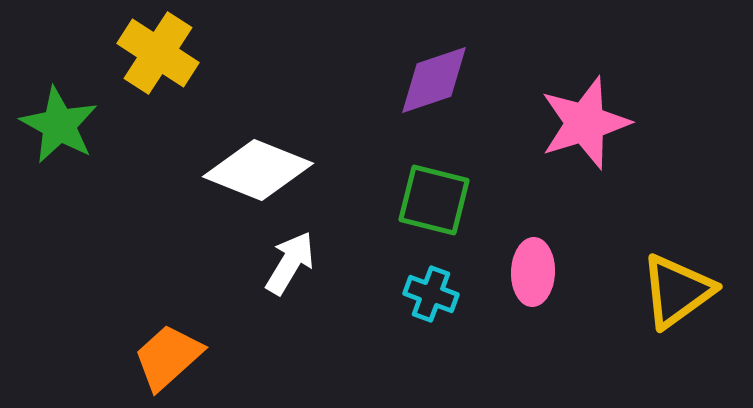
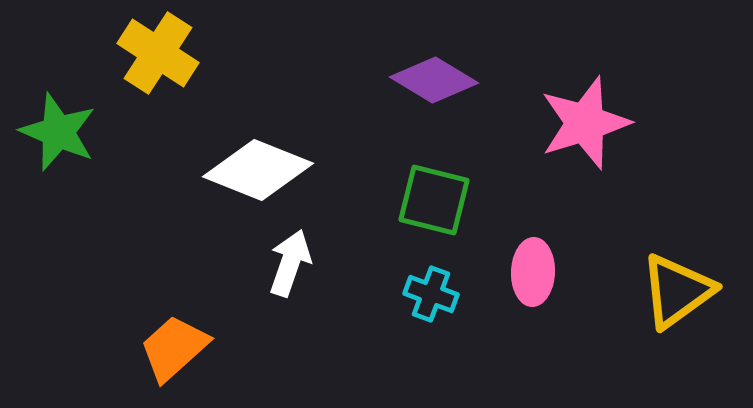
purple diamond: rotated 50 degrees clockwise
green star: moved 1 px left, 7 px down; rotated 6 degrees counterclockwise
white arrow: rotated 12 degrees counterclockwise
orange trapezoid: moved 6 px right, 9 px up
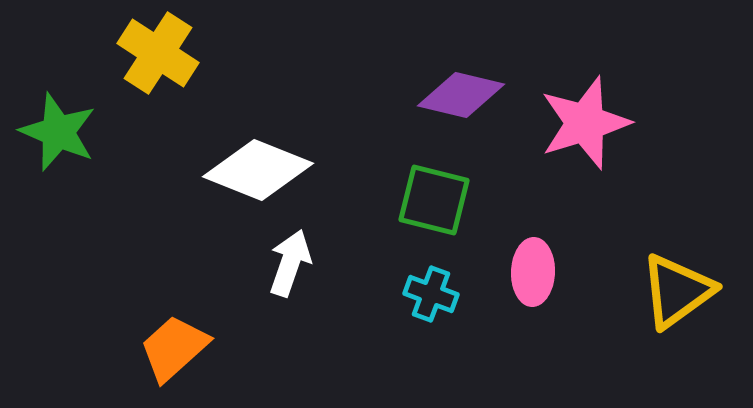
purple diamond: moved 27 px right, 15 px down; rotated 18 degrees counterclockwise
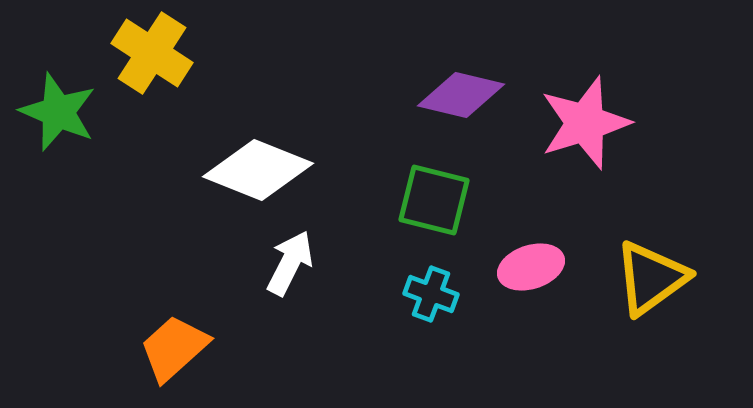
yellow cross: moved 6 px left
green star: moved 20 px up
white arrow: rotated 8 degrees clockwise
pink ellipse: moved 2 px left, 5 px up; rotated 70 degrees clockwise
yellow triangle: moved 26 px left, 13 px up
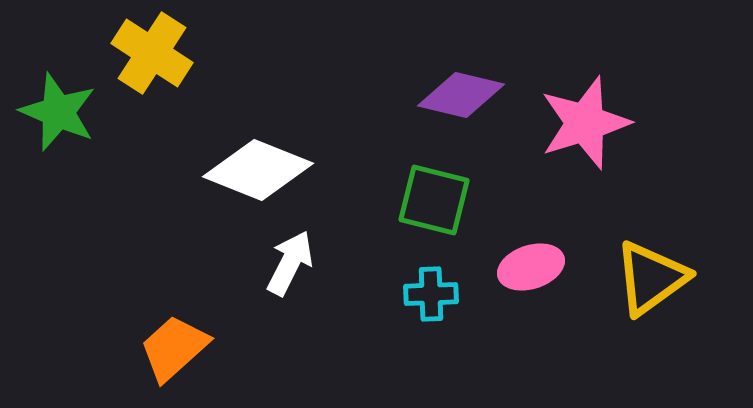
cyan cross: rotated 22 degrees counterclockwise
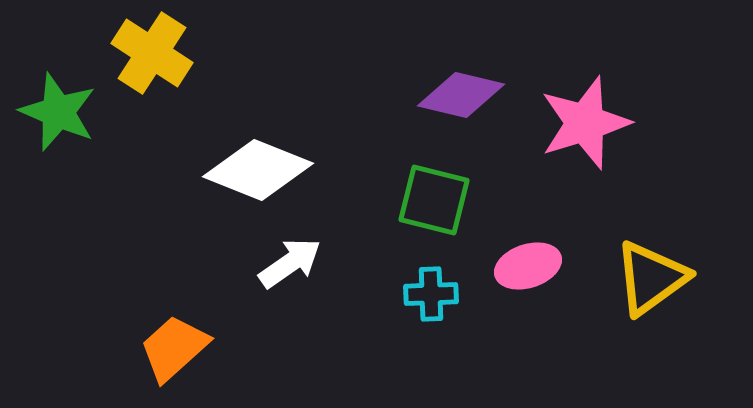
white arrow: rotated 28 degrees clockwise
pink ellipse: moved 3 px left, 1 px up
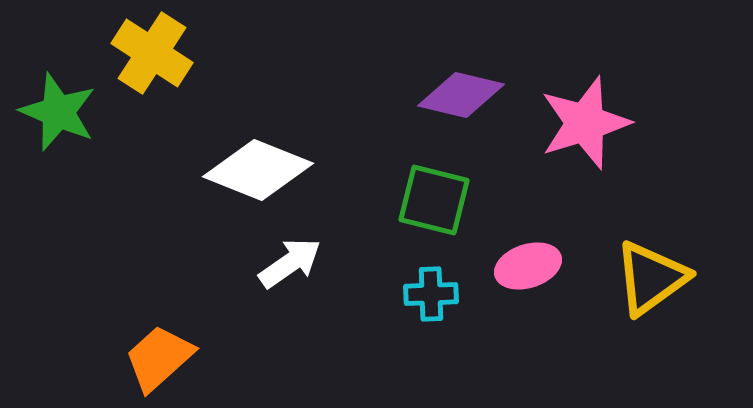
orange trapezoid: moved 15 px left, 10 px down
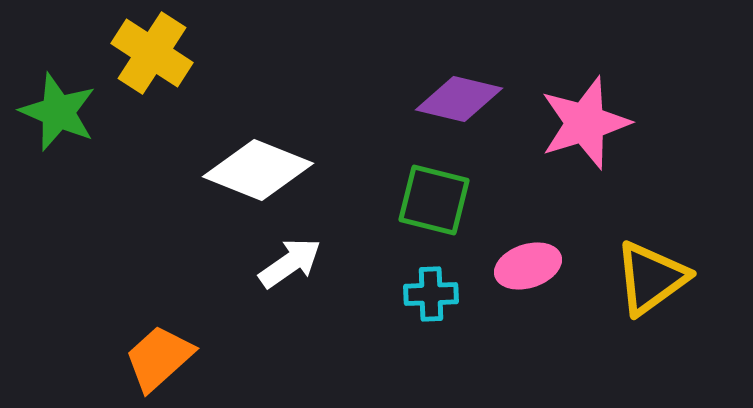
purple diamond: moved 2 px left, 4 px down
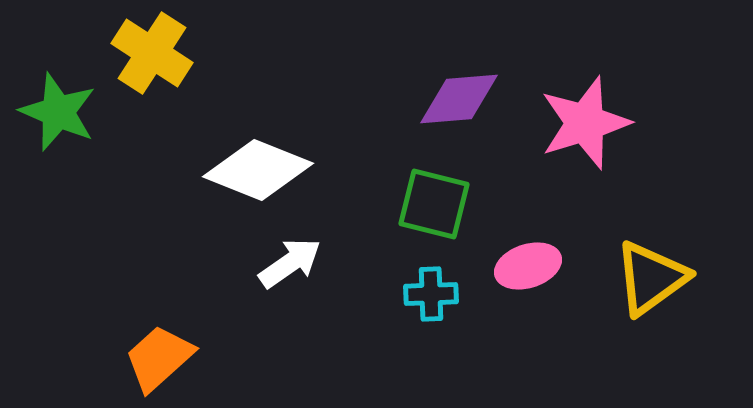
purple diamond: rotated 18 degrees counterclockwise
green square: moved 4 px down
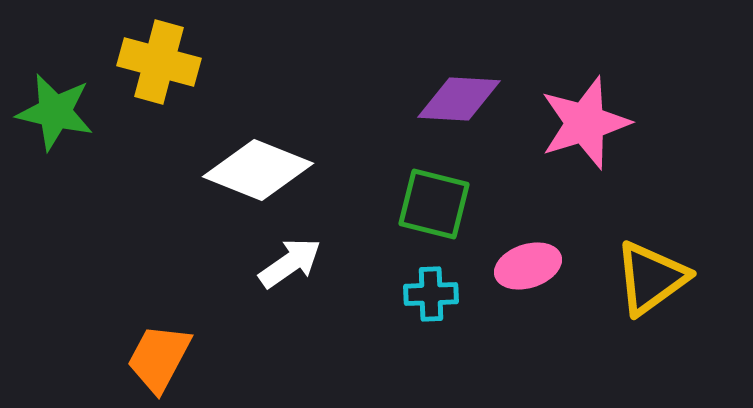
yellow cross: moved 7 px right, 9 px down; rotated 18 degrees counterclockwise
purple diamond: rotated 8 degrees clockwise
green star: moved 3 px left; rotated 10 degrees counterclockwise
orange trapezoid: rotated 20 degrees counterclockwise
